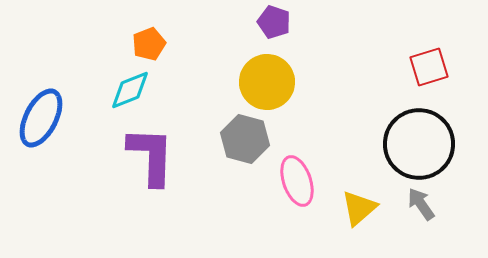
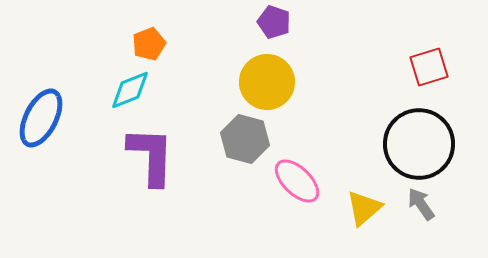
pink ellipse: rotated 27 degrees counterclockwise
yellow triangle: moved 5 px right
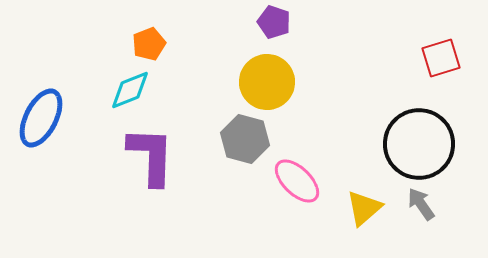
red square: moved 12 px right, 9 px up
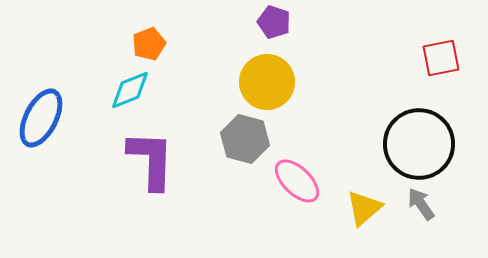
red square: rotated 6 degrees clockwise
purple L-shape: moved 4 px down
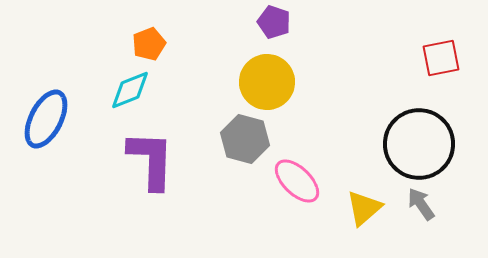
blue ellipse: moved 5 px right, 1 px down
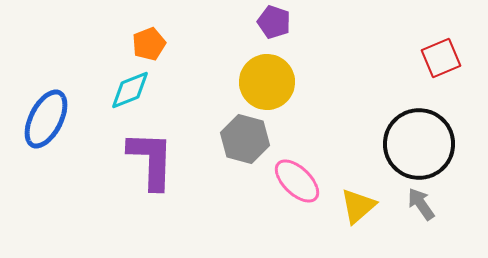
red square: rotated 12 degrees counterclockwise
yellow triangle: moved 6 px left, 2 px up
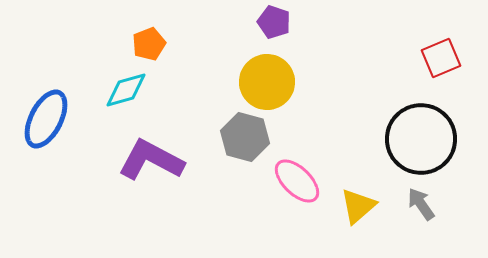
cyan diamond: moved 4 px left; rotated 6 degrees clockwise
gray hexagon: moved 2 px up
black circle: moved 2 px right, 5 px up
purple L-shape: rotated 64 degrees counterclockwise
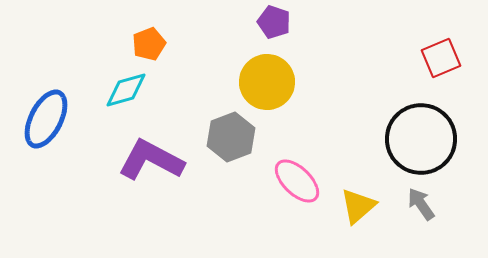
gray hexagon: moved 14 px left; rotated 24 degrees clockwise
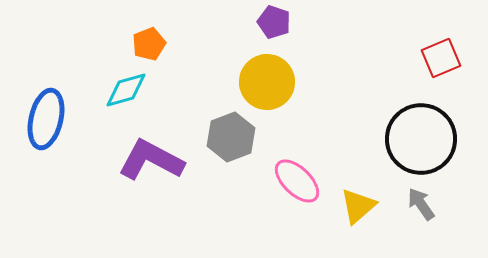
blue ellipse: rotated 14 degrees counterclockwise
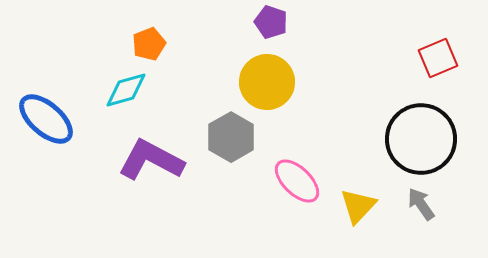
purple pentagon: moved 3 px left
red square: moved 3 px left
blue ellipse: rotated 62 degrees counterclockwise
gray hexagon: rotated 9 degrees counterclockwise
yellow triangle: rotated 6 degrees counterclockwise
